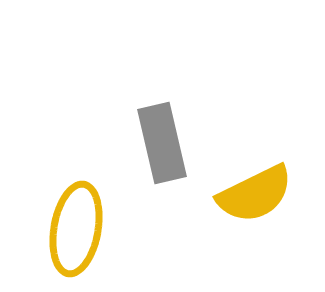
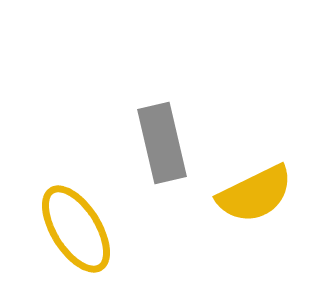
yellow ellipse: rotated 42 degrees counterclockwise
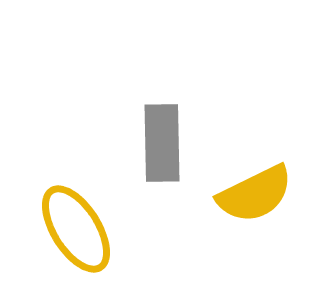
gray rectangle: rotated 12 degrees clockwise
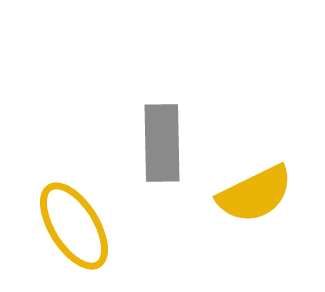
yellow ellipse: moved 2 px left, 3 px up
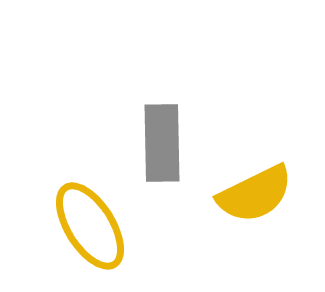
yellow ellipse: moved 16 px right
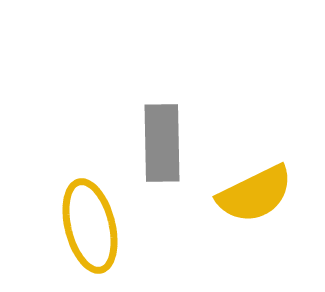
yellow ellipse: rotated 18 degrees clockwise
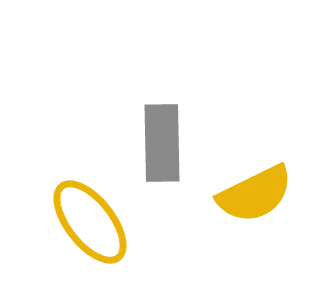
yellow ellipse: moved 4 px up; rotated 24 degrees counterclockwise
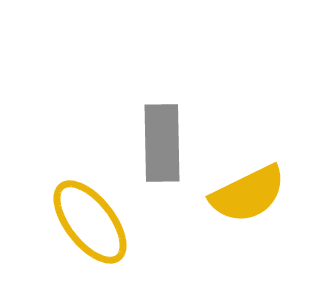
yellow semicircle: moved 7 px left
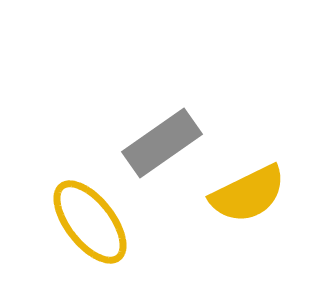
gray rectangle: rotated 56 degrees clockwise
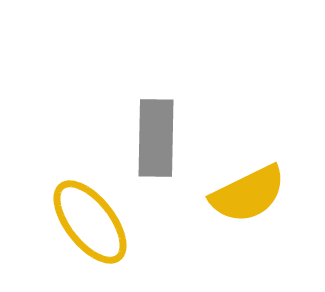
gray rectangle: moved 6 px left, 5 px up; rotated 54 degrees counterclockwise
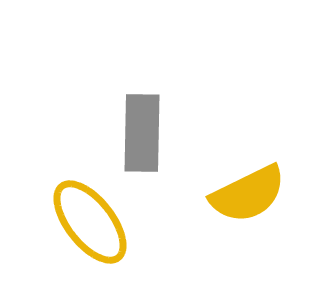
gray rectangle: moved 14 px left, 5 px up
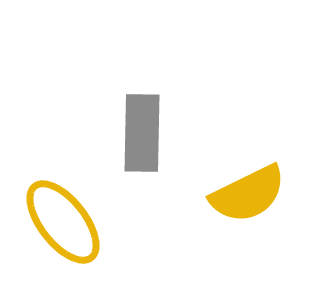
yellow ellipse: moved 27 px left
